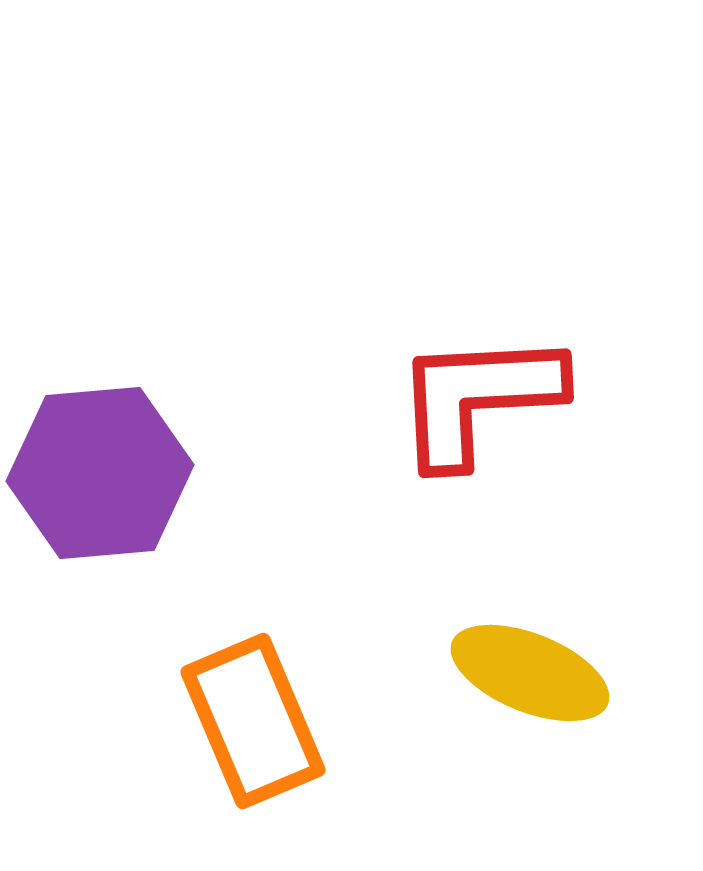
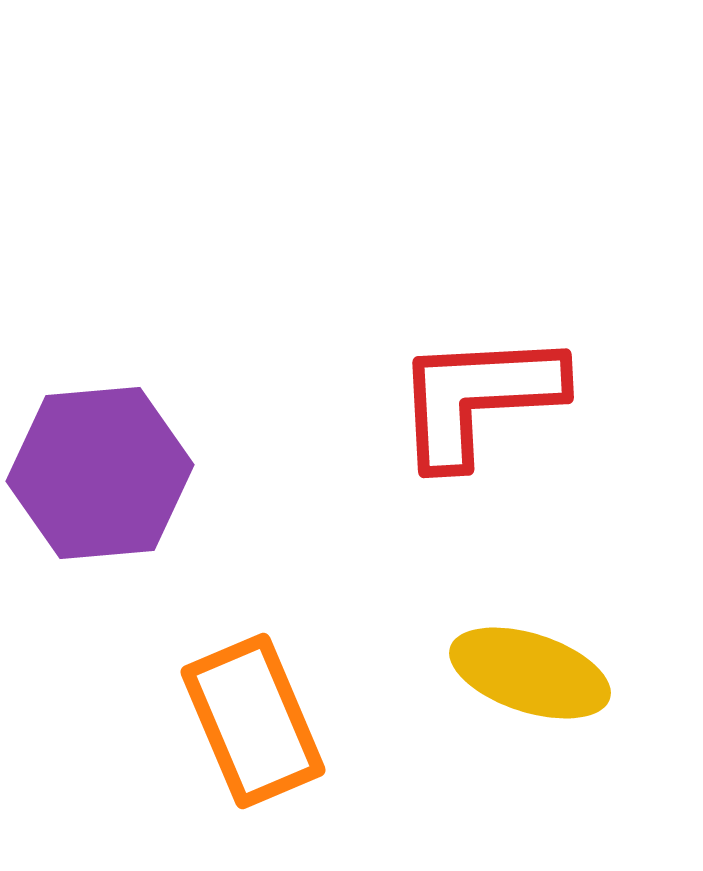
yellow ellipse: rotated 4 degrees counterclockwise
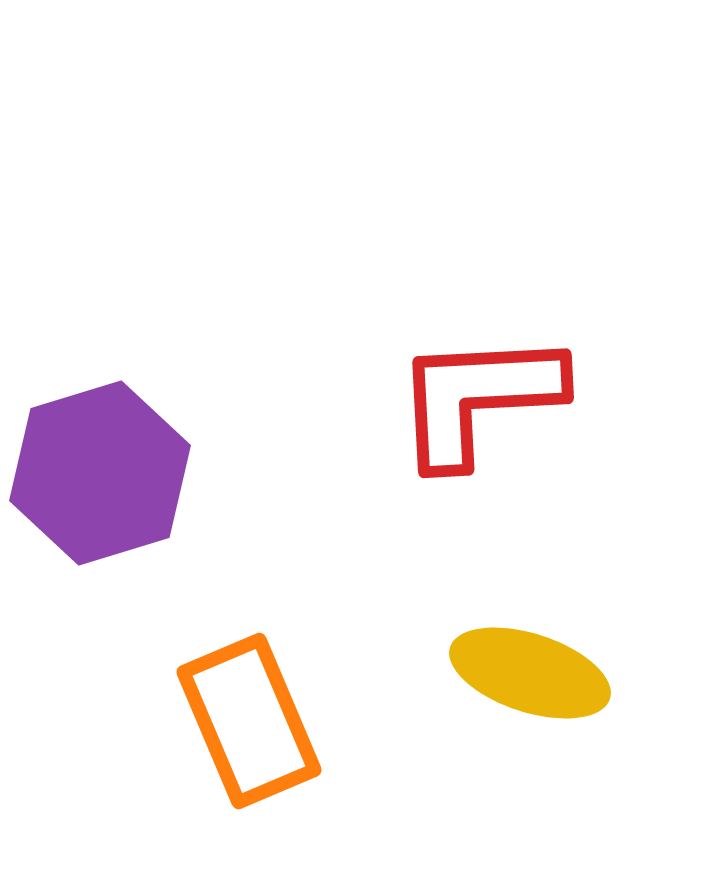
purple hexagon: rotated 12 degrees counterclockwise
orange rectangle: moved 4 px left
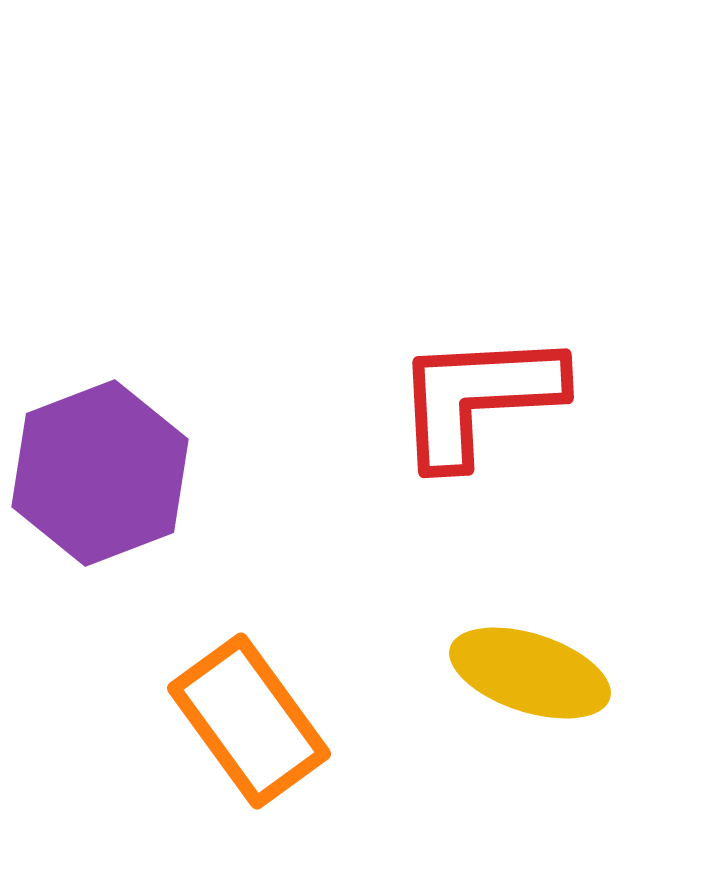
purple hexagon: rotated 4 degrees counterclockwise
orange rectangle: rotated 13 degrees counterclockwise
